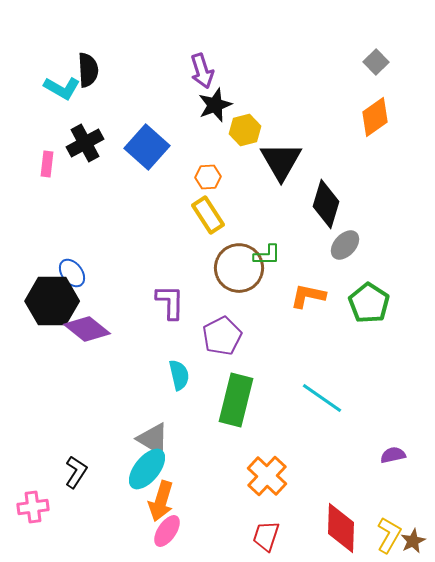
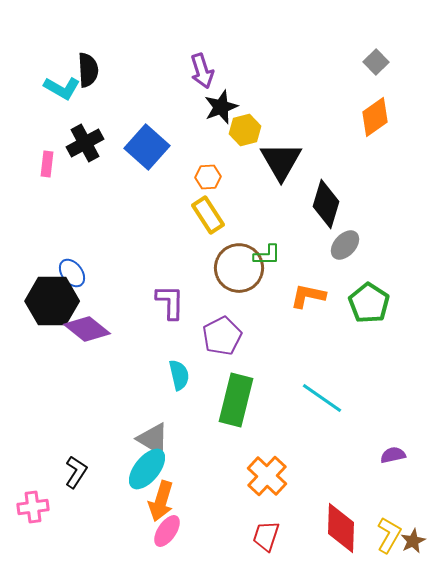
black star: moved 6 px right, 2 px down
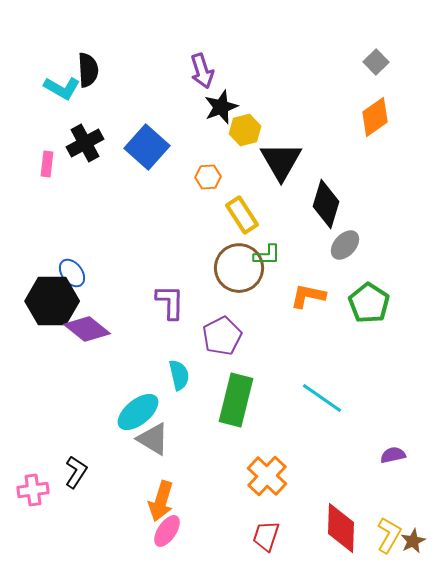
yellow rectangle: moved 34 px right
cyan ellipse: moved 9 px left, 57 px up; rotated 12 degrees clockwise
pink cross: moved 17 px up
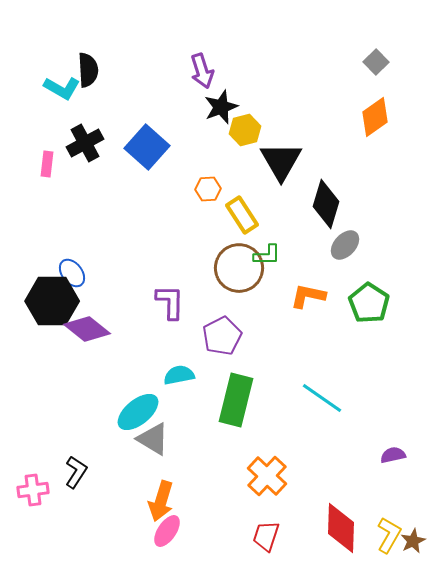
orange hexagon: moved 12 px down
cyan semicircle: rotated 88 degrees counterclockwise
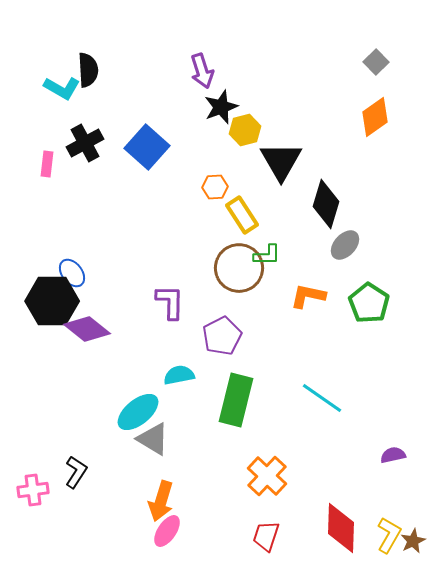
orange hexagon: moved 7 px right, 2 px up
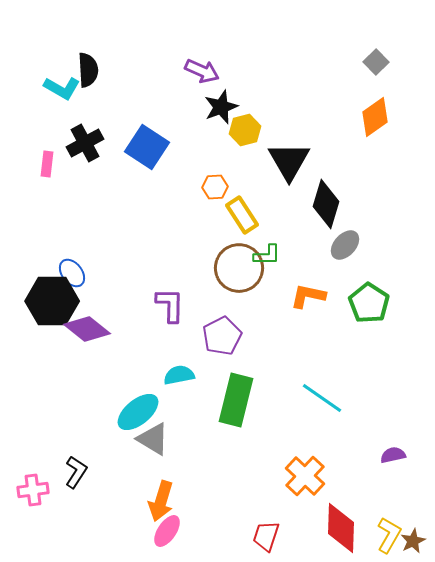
purple arrow: rotated 48 degrees counterclockwise
blue square: rotated 9 degrees counterclockwise
black triangle: moved 8 px right
purple L-shape: moved 3 px down
orange cross: moved 38 px right
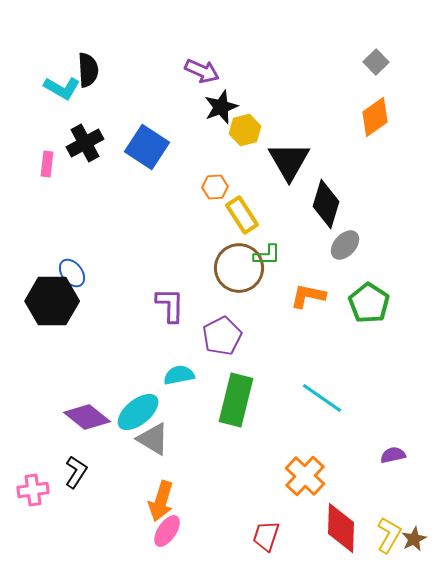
purple diamond: moved 88 px down
brown star: moved 1 px right, 2 px up
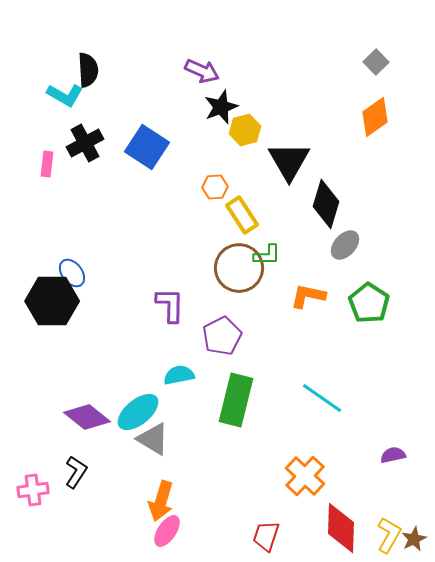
cyan L-shape: moved 3 px right, 7 px down
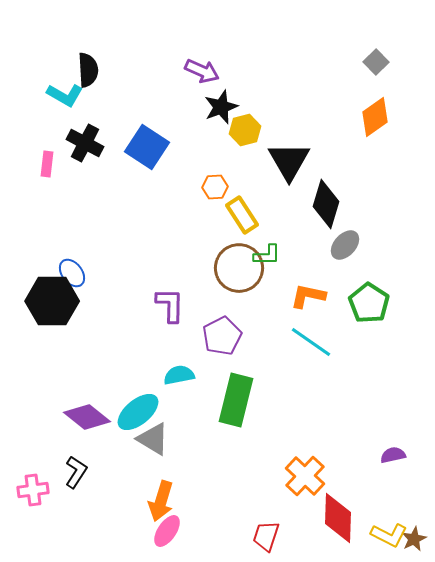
black cross: rotated 33 degrees counterclockwise
cyan line: moved 11 px left, 56 px up
red diamond: moved 3 px left, 10 px up
yellow L-shape: rotated 87 degrees clockwise
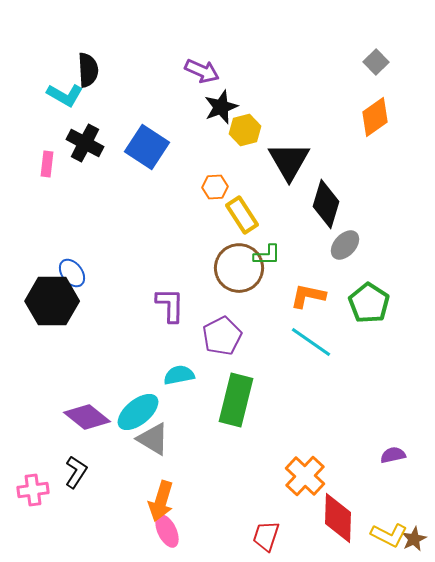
pink ellipse: rotated 60 degrees counterclockwise
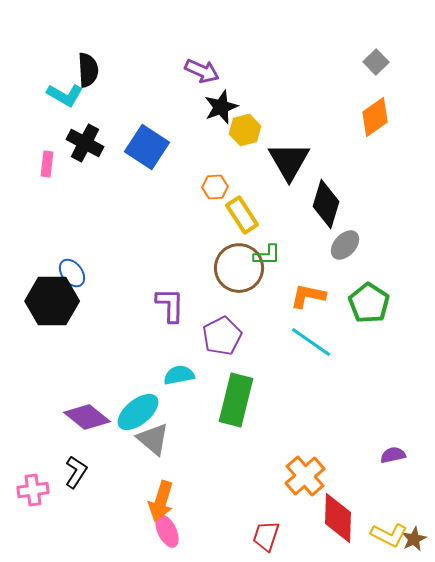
gray triangle: rotated 9 degrees clockwise
orange cross: rotated 6 degrees clockwise
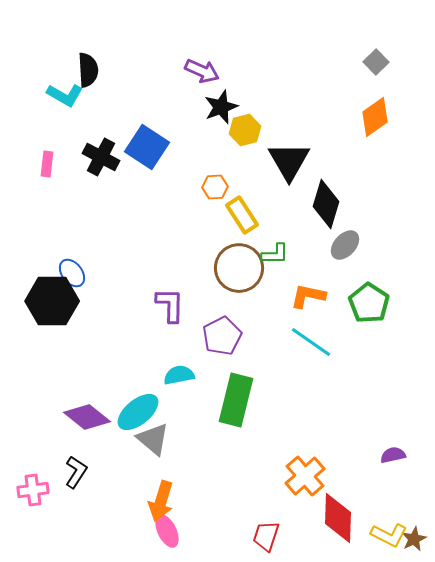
black cross: moved 16 px right, 14 px down
green L-shape: moved 8 px right, 1 px up
